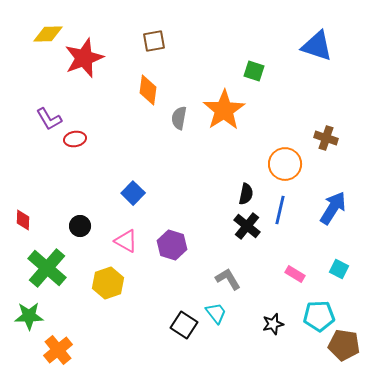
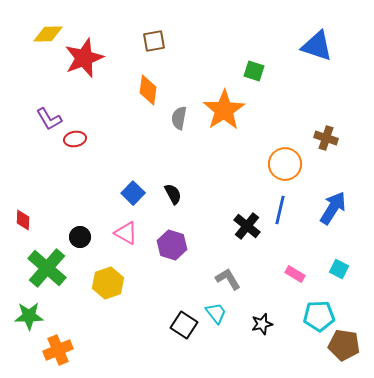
black semicircle: moved 73 px left; rotated 40 degrees counterclockwise
black circle: moved 11 px down
pink triangle: moved 8 px up
black star: moved 11 px left
orange cross: rotated 16 degrees clockwise
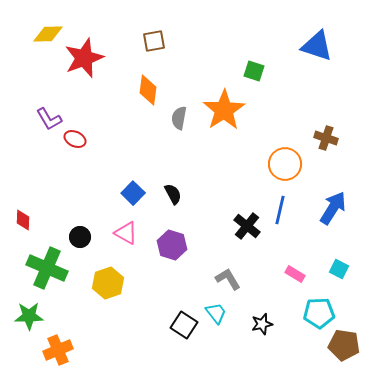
red ellipse: rotated 35 degrees clockwise
green cross: rotated 18 degrees counterclockwise
cyan pentagon: moved 3 px up
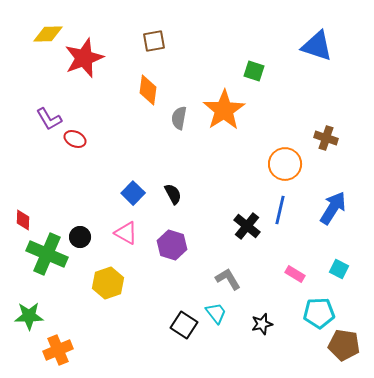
green cross: moved 14 px up
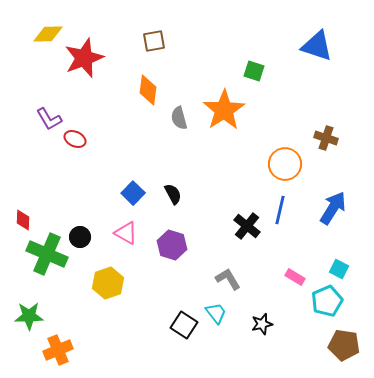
gray semicircle: rotated 25 degrees counterclockwise
pink rectangle: moved 3 px down
cyan pentagon: moved 8 px right, 12 px up; rotated 20 degrees counterclockwise
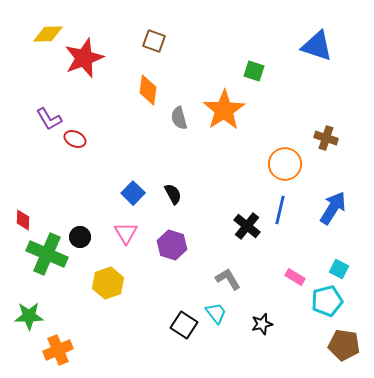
brown square: rotated 30 degrees clockwise
pink triangle: rotated 30 degrees clockwise
cyan pentagon: rotated 8 degrees clockwise
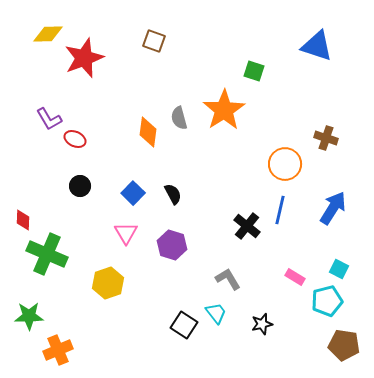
orange diamond: moved 42 px down
black circle: moved 51 px up
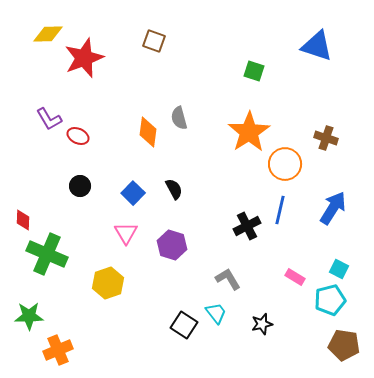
orange star: moved 25 px right, 22 px down
red ellipse: moved 3 px right, 3 px up
black semicircle: moved 1 px right, 5 px up
black cross: rotated 24 degrees clockwise
cyan pentagon: moved 3 px right, 1 px up
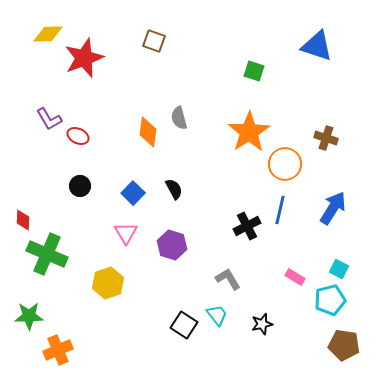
cyan trapezoid: moved 1 px right, 2 px down
